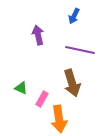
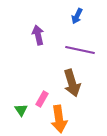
blue arrow: moved 3 px right
green triangle: moved 22 px down; rotated 32 degrees clockwise
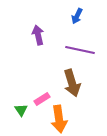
pink rectangle: rotated 28 degrees clockwise
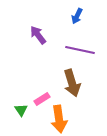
purple arrow: rotated 24 degrees counterclockwise
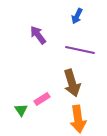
orange arrow: moved 19 px right
